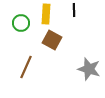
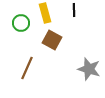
yellow rectangle: moved 1 px left, 1 px up; rotated 18 degrees counterclockwise
brown line: moved 1 px right, 1 px down
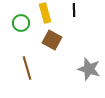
brown line: rotated 40 degrees counterclockwise
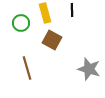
black line: moved 2 px left
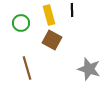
yellow rectangle: moved 4 px right, 2 px down
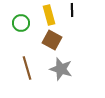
gray star: moved 28 px left
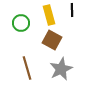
gray star: rotated 30 degrees clockwise
